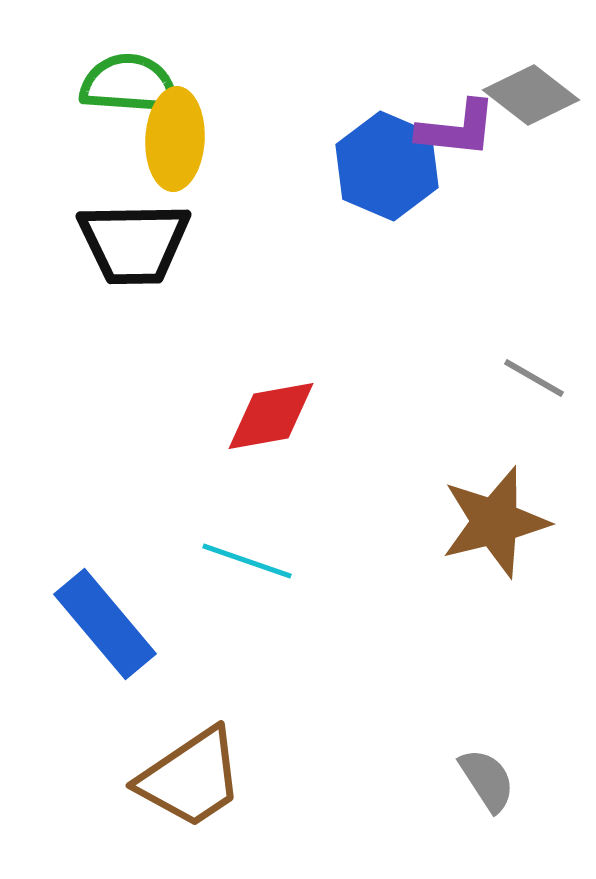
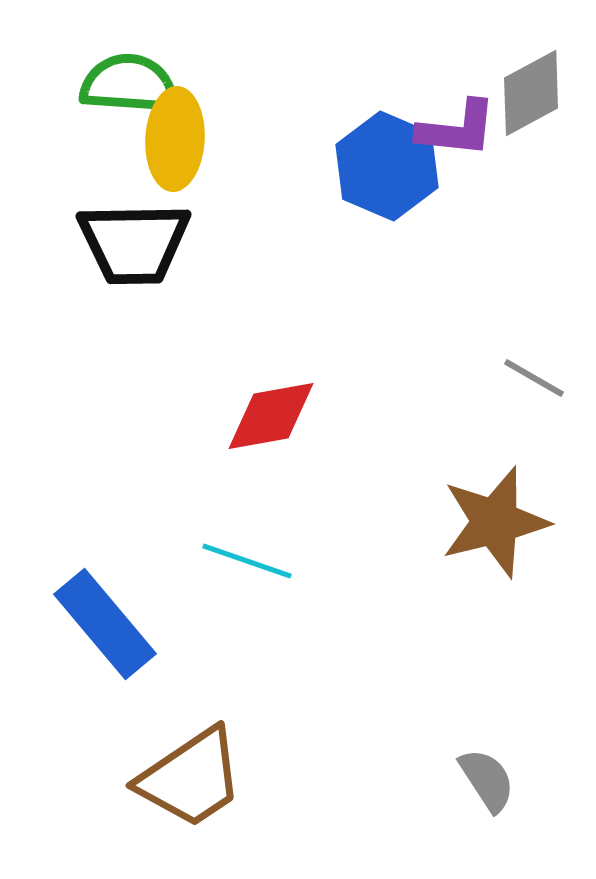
gray diamond: moved 2 px up; rotated 66 degrees counterclockwise
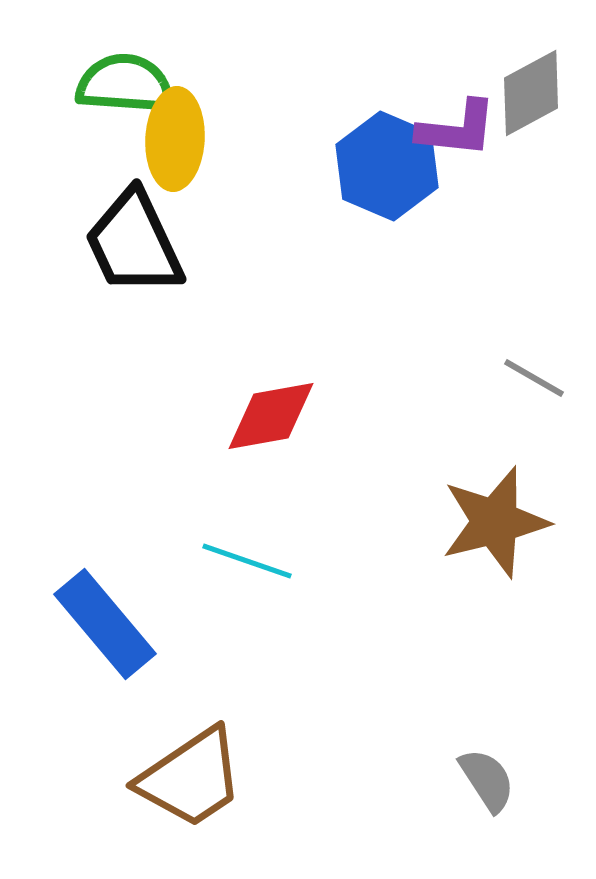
green semicircle: moved 4 px left
black trapezoid: rotated 66 degrees clockwise
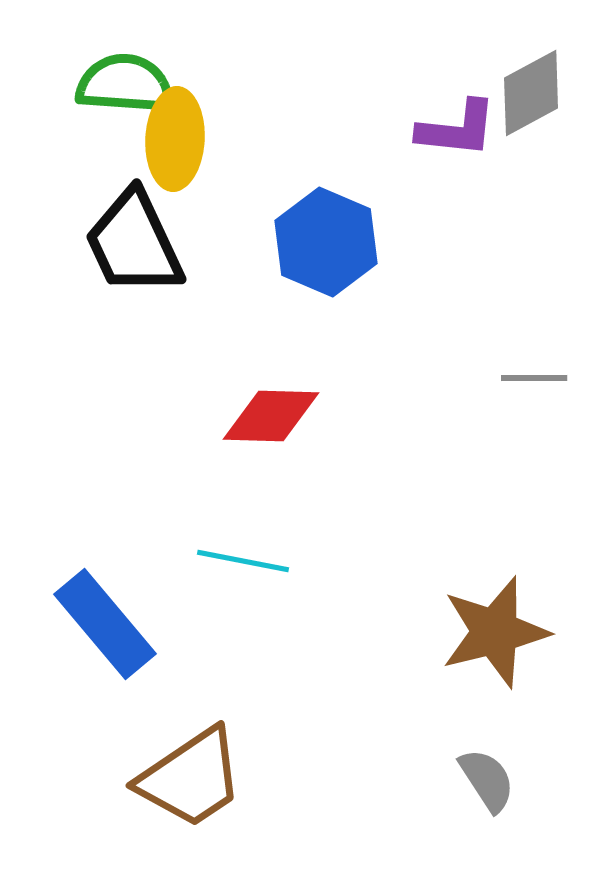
blue hexagon: moved 61 px left, 76 px down
gray line: rotated 30 degrees counterclockwise
red diamond: rotated 12 degrees clockwise
brown star: moved 110 px down
cyan line: moved 4 px left; rotated 8 degrees counterclockwise
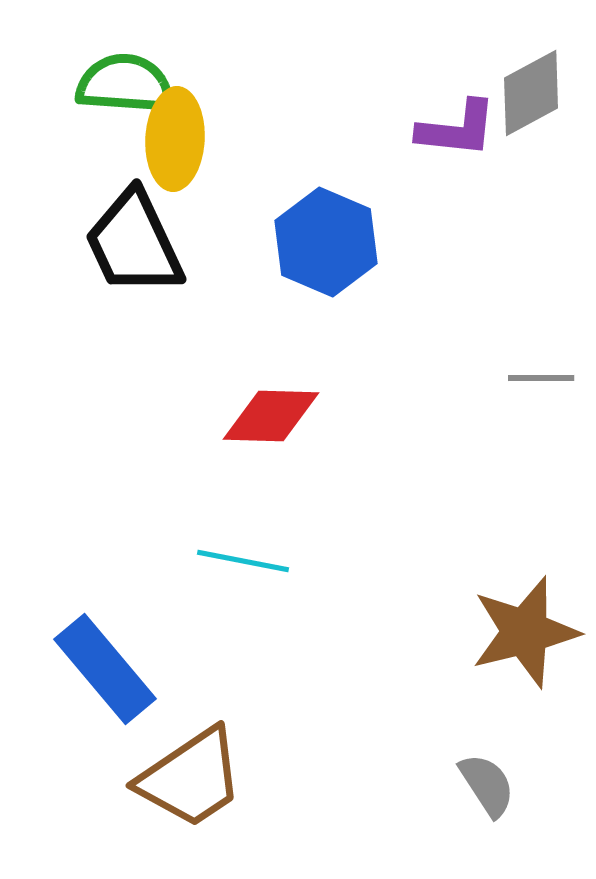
gray line: moved 7 px right
blue rectangle: moved 45 px down
brown star: moved 30 px right
gray semicircle: moved 5 px down
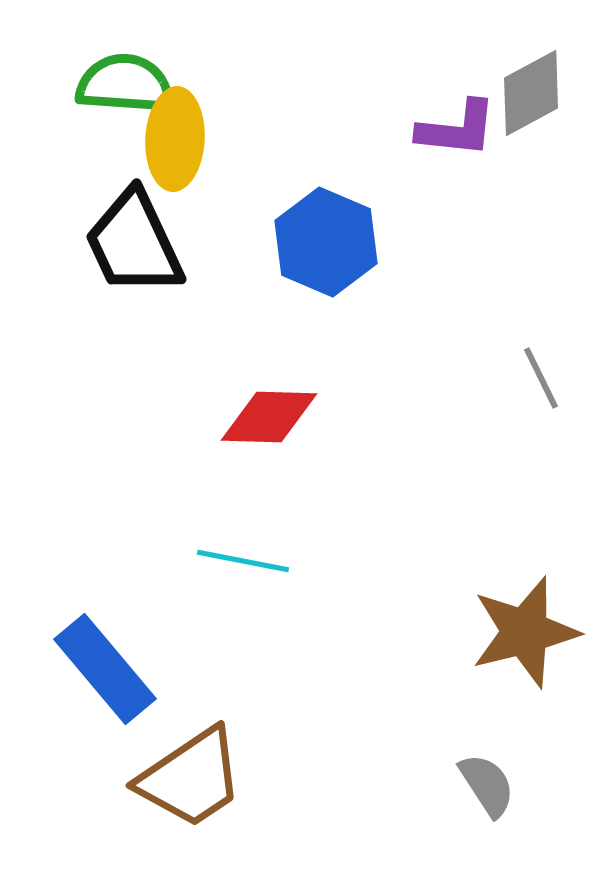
gray line: rotated 64 degrees clockwise
red diamond: moved 2 px left, 1 px down
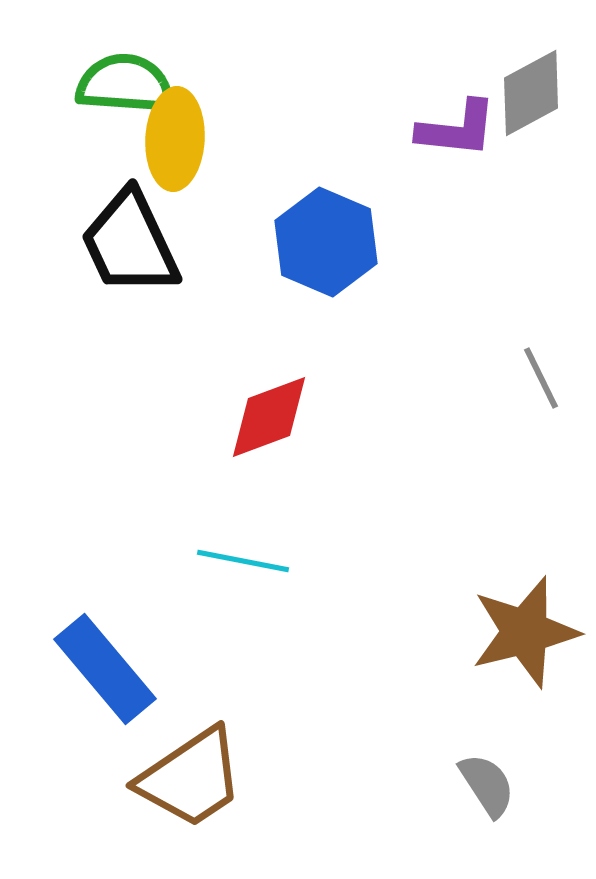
black trapezoid: moved 4 px left
red diamond: rotated 22 degrees counterclockwise
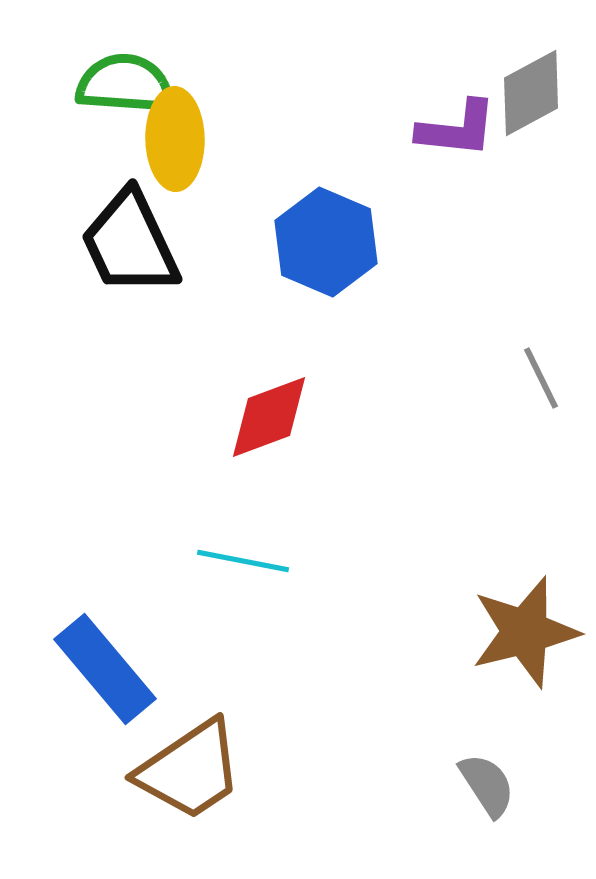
yellow ellipse: rotated 4 degrees counterclockwise
brown trapezoid: moved 1 px left, 8 px up
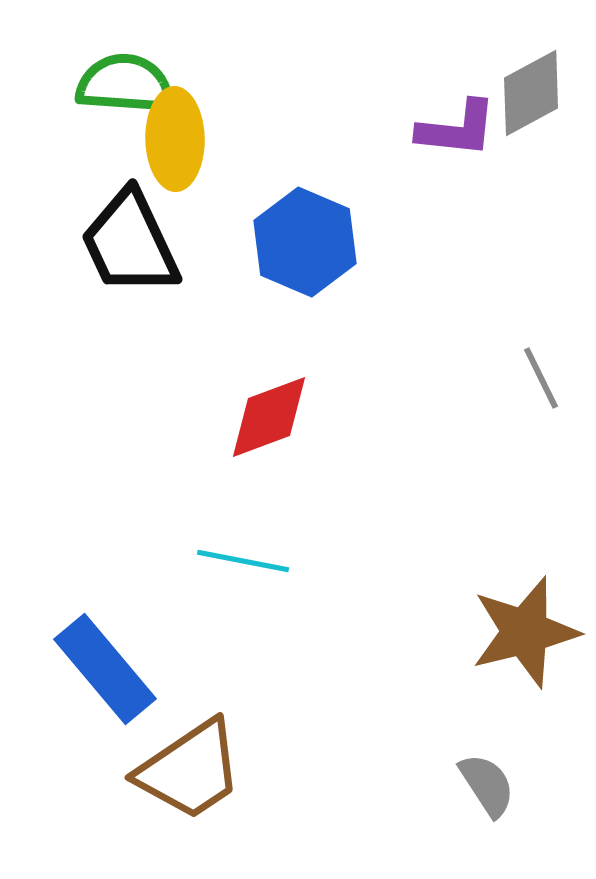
blue hexagon: moved 21 px left
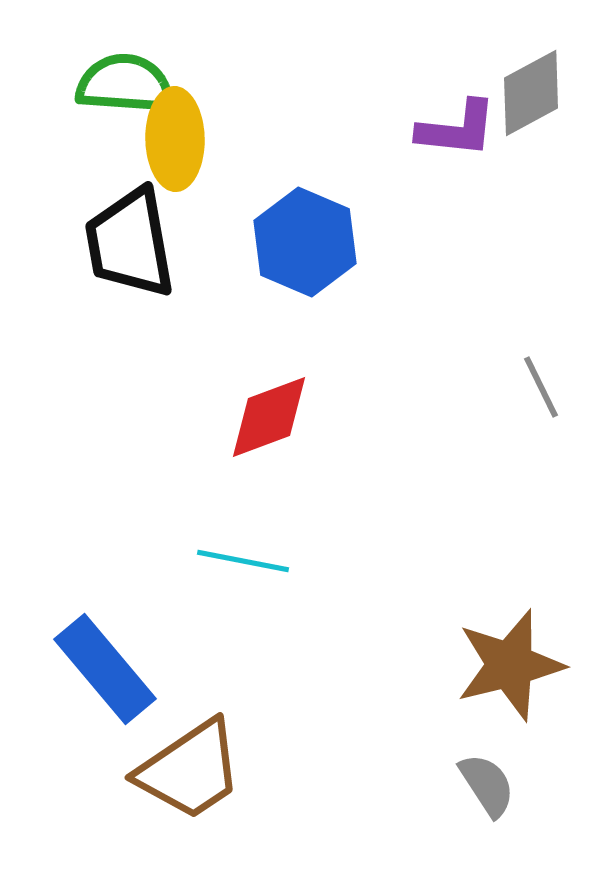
black trapezoid: rotated 15 degrees clockwise
gray line: moved 9 px down
brown star: moved 15 px left, 33 px down
